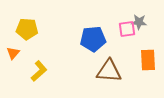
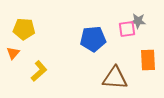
gray star: moved 1 px left, 1 px up
yellow pentagon: moved 3 px left
brown triangle: moved 6 px right, 7 px down
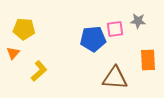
pink square: moved 12 px left
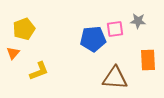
yellow pentagon: rotated 25 degrees counterclockwise
yellow L-shape: rotated 20 degrees clockwise
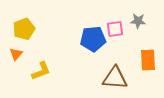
orange triangle: moved 3 px right, 1 px down
yellow L-shape: moved 2 px right
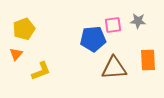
pink square: moved 2 px left, 4 px up
brown triangle: moved 1 px left, 10 px up; rotated 8 degrees counterclockwise
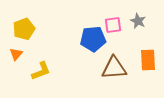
gray star: rotated 21 degrees clockwise
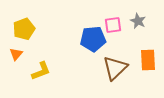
brown triangle: moved 1 px right; rotated 40 degrees counterclockwise
